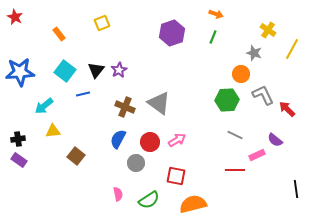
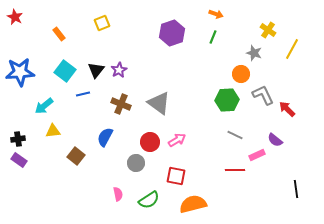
brown cross: moved 4 px left, 3 px up
blue semicircle: moved 13 px left, 2 px up
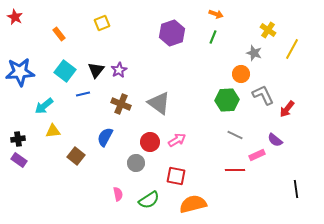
red arrow: rotated 96 degrees counterclockwise
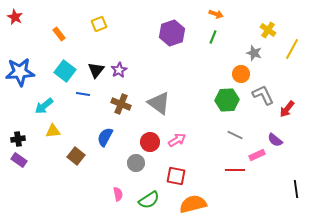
yellow square: moved 3 px left, 1 px down
blue line: rotated 24 degrees clockwise
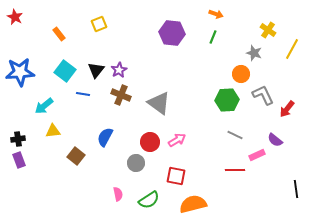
purple hexagon: rotated 25 degrees clockwise
brown cross: moved 9 px up
purple rectangle: rotated 35 degrees clockwise
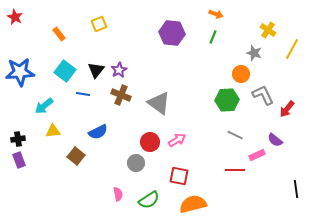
blue semicircle: moved 7 px left, 5 px up; rotated 144 degrees counterclockwise
red square: moved 3 px right
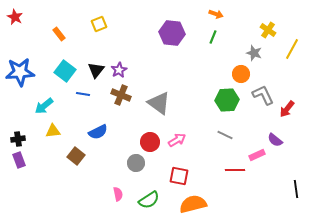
gray line: moved 10 px left
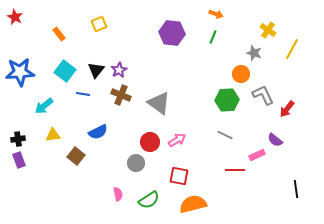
yellow triangle: moved 4 px down
